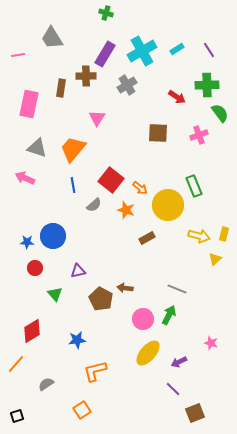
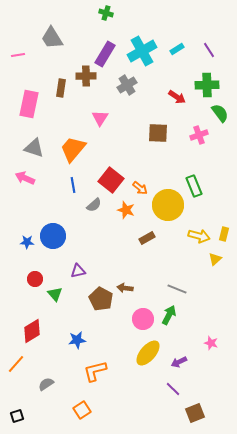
pink triangle at (97, 118): moved 3 px right
gray triangle at (37, 148): moved 3 px left
red circle at (35, 268): moved 11 px down
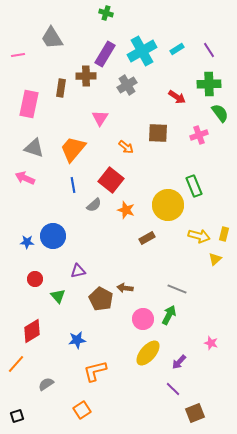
green cross at (207, 85): moved 2 px right, 1 px up
orange arrow at (140, 188): moved 14 px left, 41 px up
green triangle at (55, 294): moved 3 px right, 2 px down
purple arrow at (179, 362): rotated 21 degrees counterclockwise
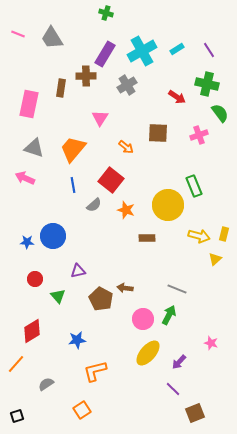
pink line at (18, 55): moved 21 px up; rotated 32 degrees clockwise
green cross at (209, 84): moved 2 px left; rotated 15 degrees clockwise
brown rectangle at (147, 238): rotated 28 degrees clockwise
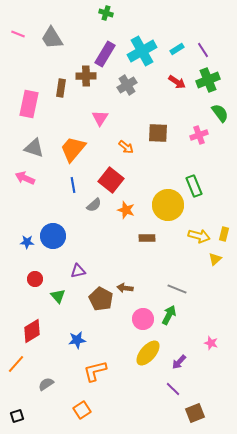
purple line at (209, 50): moved 6 px left
green cross at (207, 84): moved 1 px right, 4 px up; rotated 35 degrees counterclockwise
red arrow at (177, 97): moved 15 px up
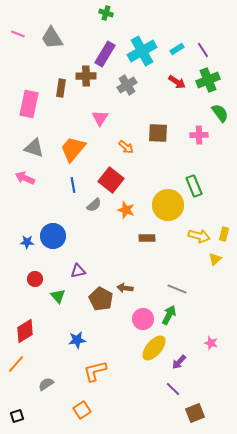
pink cross at (199, 135): rotated 18 degrees clockwise
red diamond at (32, 331): moved 7 px left
yellow ellipse at (148, 353): moved 6 px right, 5 px up
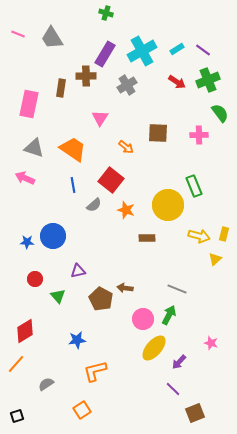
purple line at (203, 50): rotated 21 degrees counterclockwise
orange trapezoid at (73, 149): rotated 84 degrees clockwise
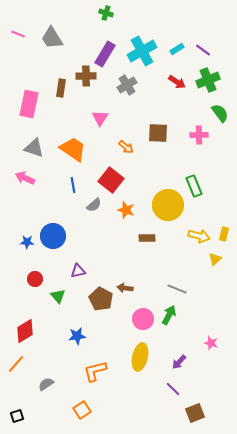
blue star at (77, 340): moved 4 px up
yellow ellipse at (154, 348): moved 14 px left, 9 px down; rotated 28 degrees counterclockwise
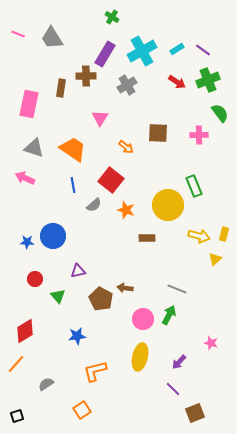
green cross at (106, 13): moved 6 px right, 4 px down; rotated 16 degrees clockwise
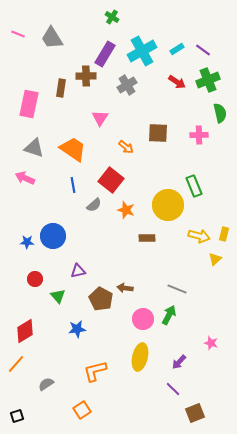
green semicircle at (220, 113): rotated 24 degrees clockwise
blue star at (77, 336): moved 7 px up
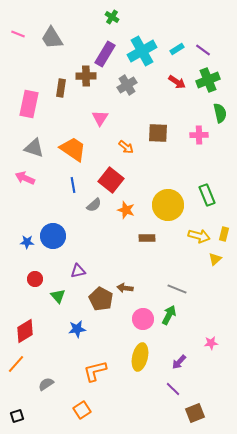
green rectangle at (194, 186): moved 13 px right, 9 px down
pink star at (211, 343): rotated 24 degrees counterclockwise
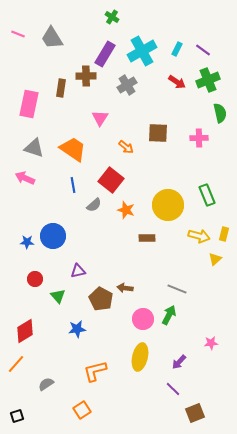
cyan rectangle at (177, 49): rotated 32 degrees counterclockwise
pink cross at (199, 135): moved 3 px down
